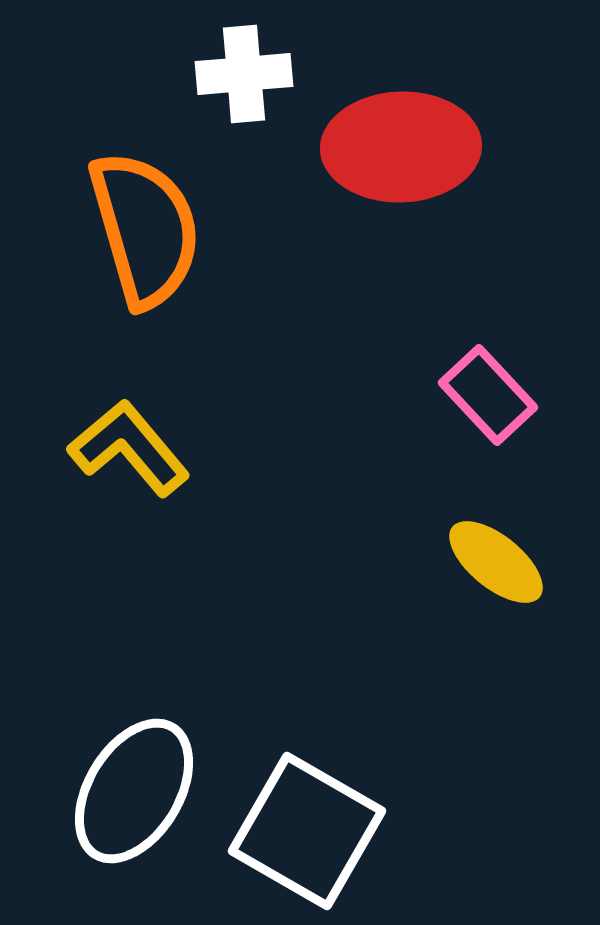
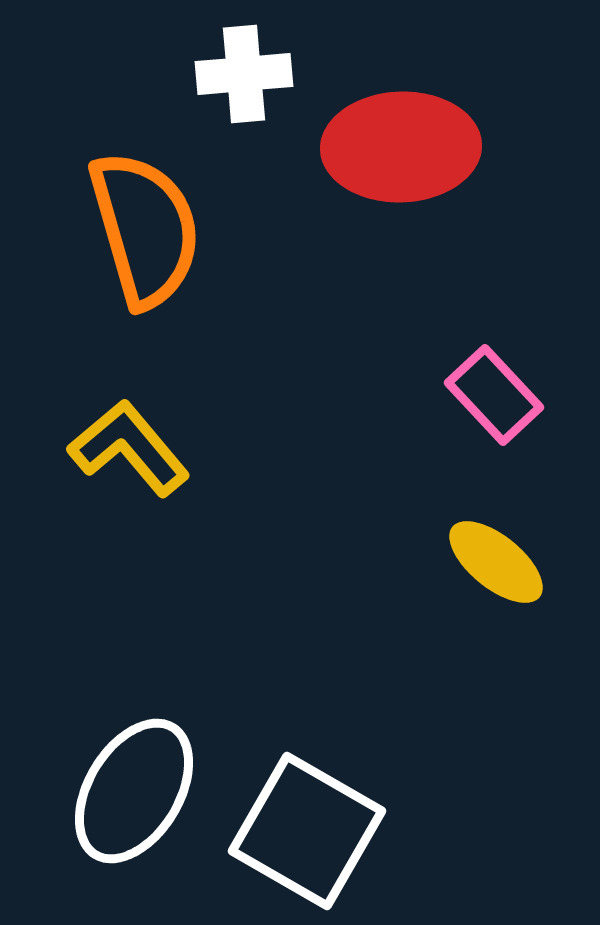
pink rectangle: moved 6 px right
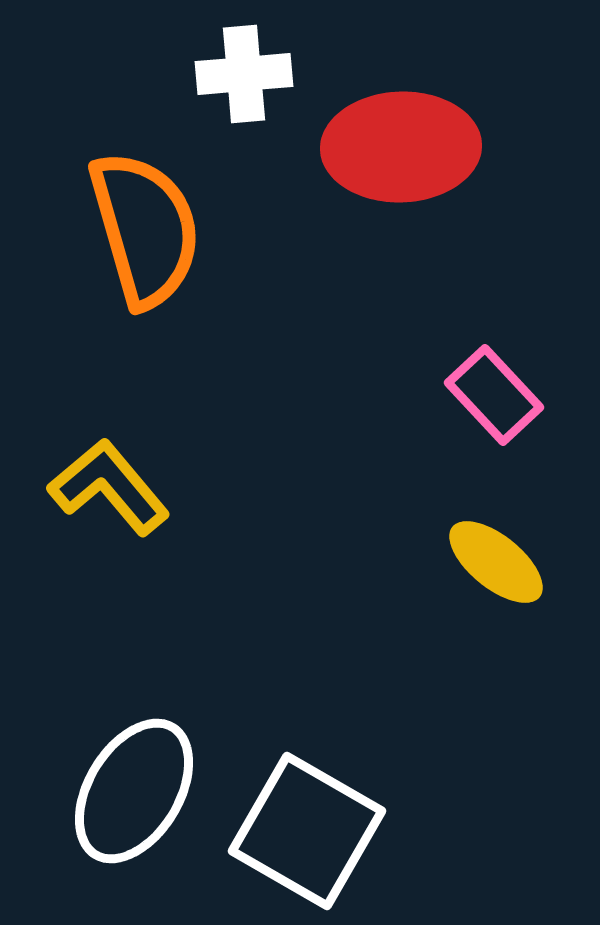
yellow L-shape: moved 20 px left, 39 px down
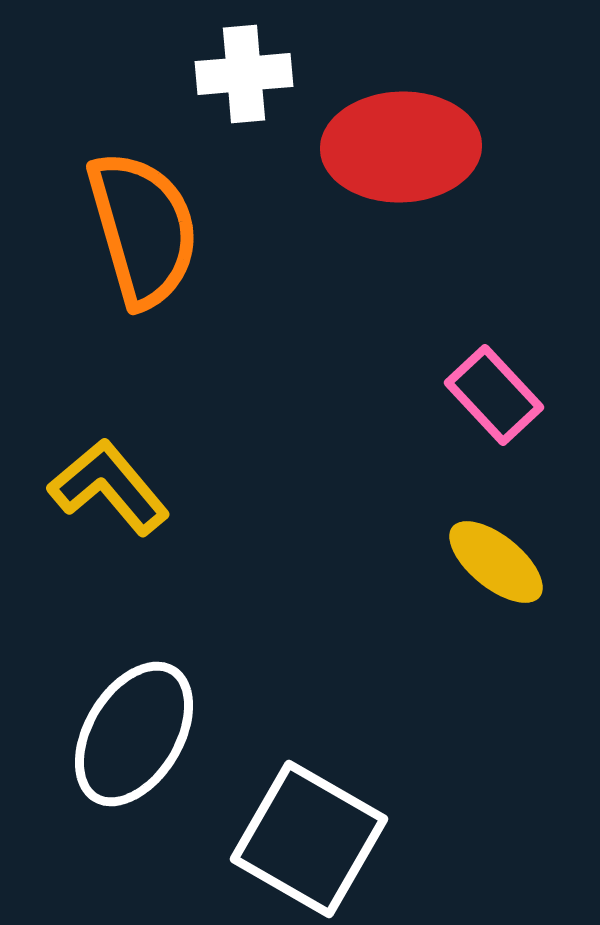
orange semicircle: moved 2 px left
white ellipse: moved 57 px up
white square: moved 2 px right, 8 px down
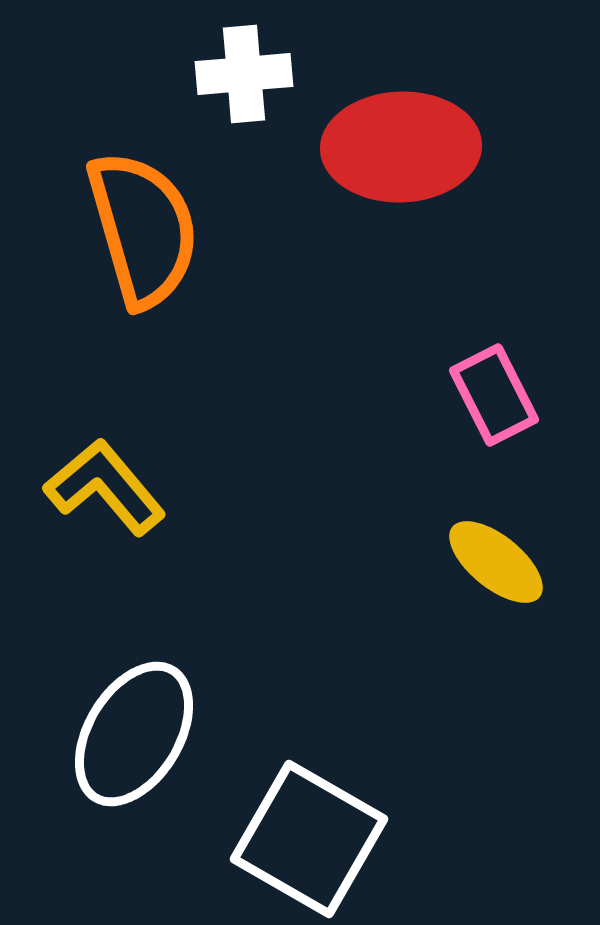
pink rectangle: rotated 16 degrees clockwise
yellow L-shape: moved 4 px left
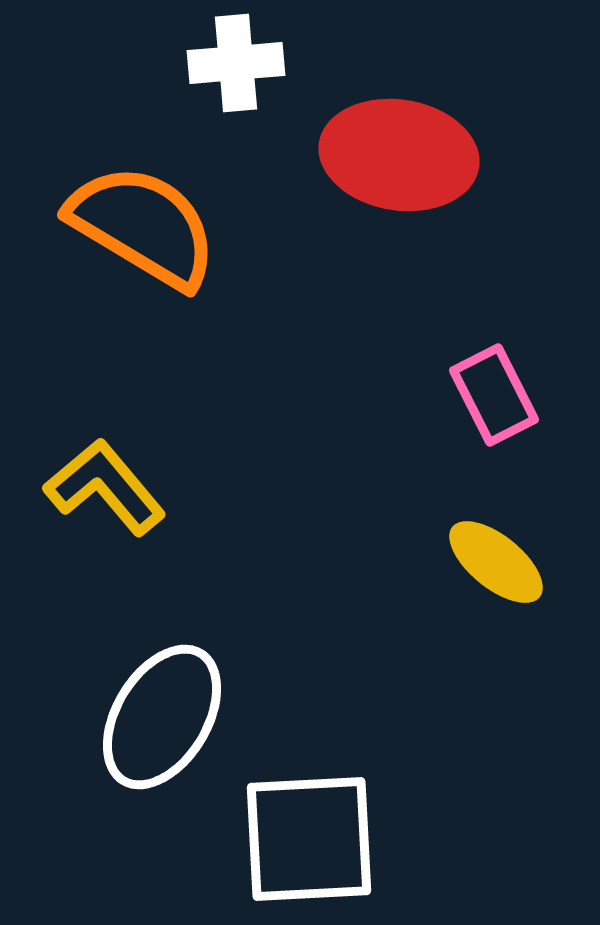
white cross: moved 8 px left, 11 px up
red ellipse: moved 2 px left, 8 px down; rotated 11 degrees clockwise
orange semicircle: moved 3 px up; rotated 43 degrees counterclockwise
white ellipse: moved 28 px right, 17 px up
white square: rotated 33 degrees counterclockwise
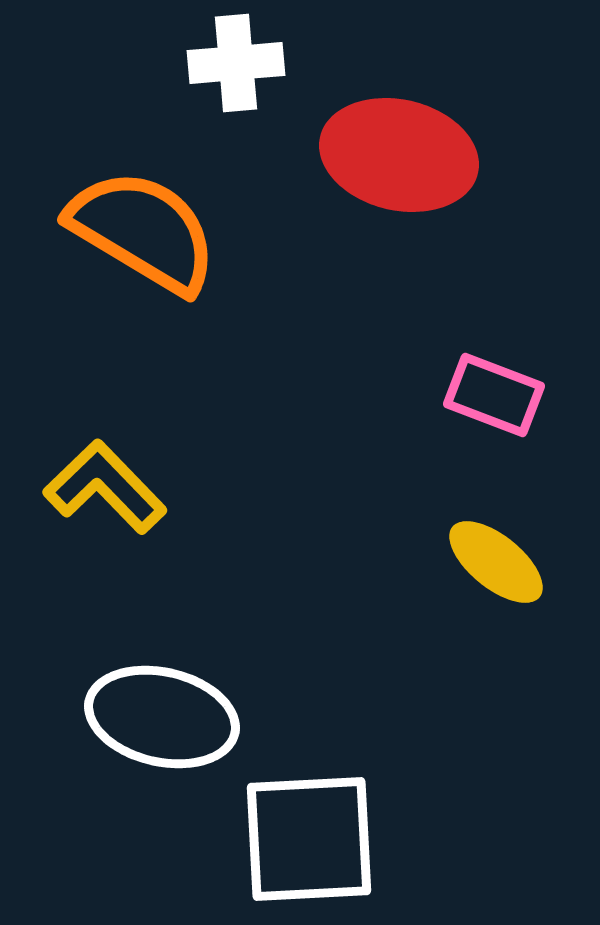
red ellipse: rotated 4 degrees clockwise
orange semicircle: moved 5 px down
pink rectangle: rotated 42 degrees counterclockwise
yellow L-shape: rotated 4 degrees counterclockwise
white ellipse: rotated 72 degrees clockwise
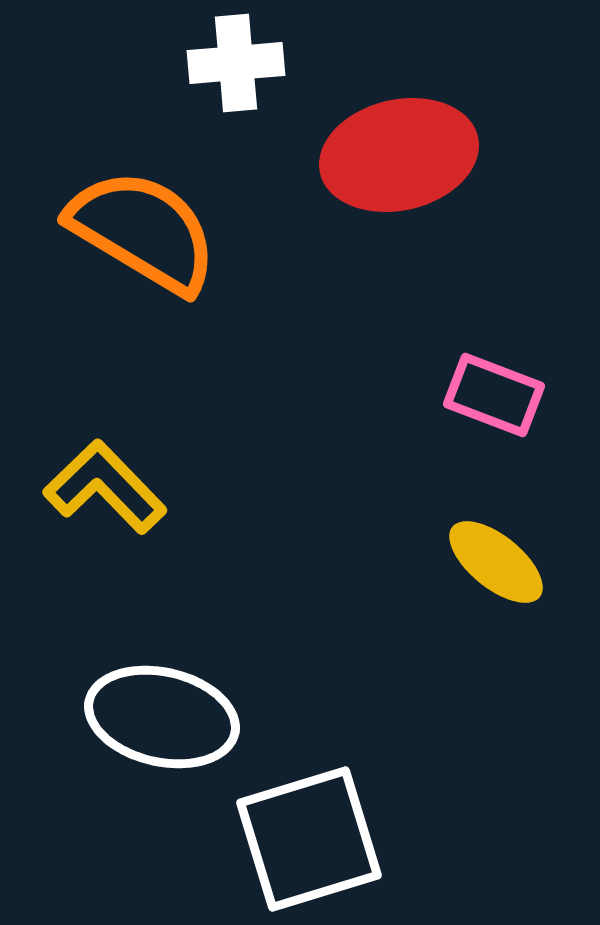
red ellipse: rotated 26 degrees counterclockwise
white square: rotated 14 degrees counterclockwise
